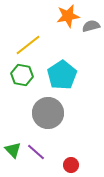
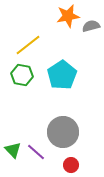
gray circle: moved 15 px right, 19 px down
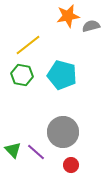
cyan pentagon: rotated 24 degrees counterclockwise
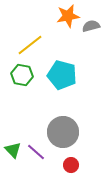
yellow line: moved 2 px right
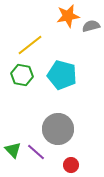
gray circle: moved 5 px left, 3 px up
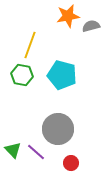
yellow line: rotated 32 degrees counterclockwise
red circle: moved 2 px up
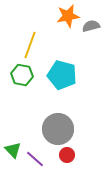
purple line: moved 1 px left, 7 px down
red circle: moved 4 px left, 8 px up
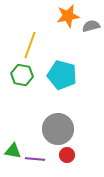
green triangle: moved 1 px down; rotated 36 degrees counterclockwise
purple line: rotated 36 degrees counterclockwise
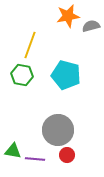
cyan pentagon: moved 4 px right
gray circle: moved 1 px down
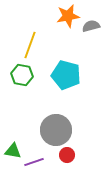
gray circle: moved 2 px left
purple line: moved 1 px left, 3 px down; rotated 24 degrees counterclockwise
